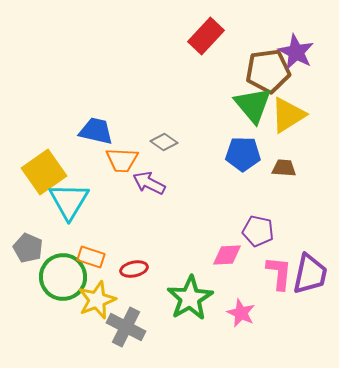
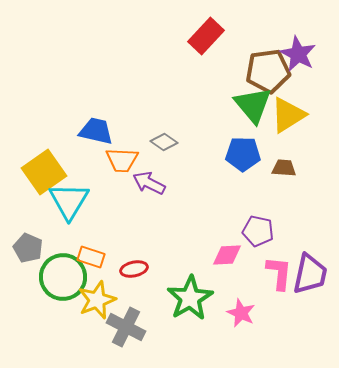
purple star: moved 2 px right, 2 px down
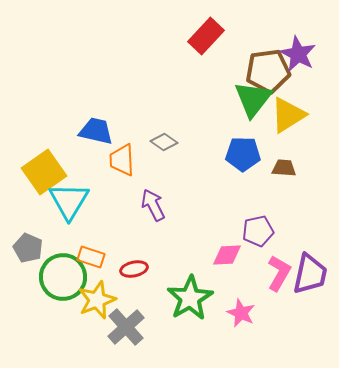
green triangle: moved 6 px up; rotated 18 degrees clockwise
orange trapezoid: rotated 84 degrees clockwise
purple arrow: moved 4 px right, 22 px down; rotated 36 degrees clockwise
purple pentagon: rotated 24 degrees counterclockwise
pink L-shape: rotated 24 degrees clockwise
gray cross: rotated 21 degrees clockwise
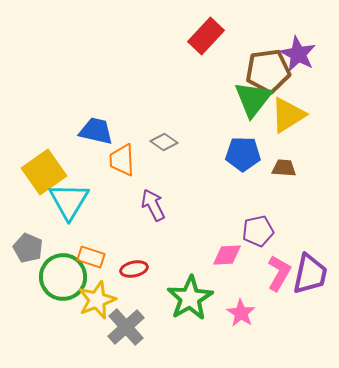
pink star: rotated 8 degrees clockwise
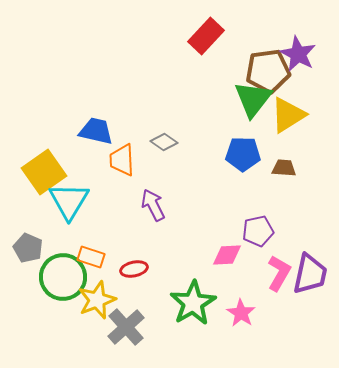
green star: moved 3 px right, 5 px down
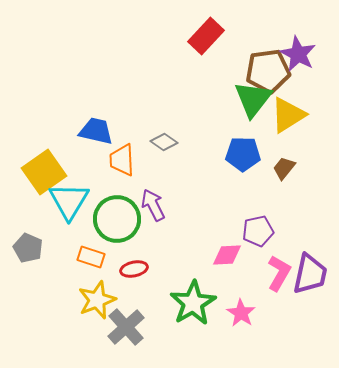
brown trapezoid: rotated 55 degrees counterclockwise
green circle: moved 54 px right, 58 px up
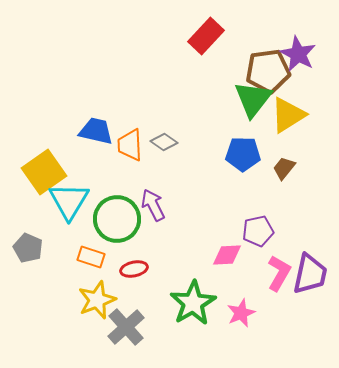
orange trapezoid: moved 8 px right, 15 px up
pink star: rotated 16 degrees clockwise
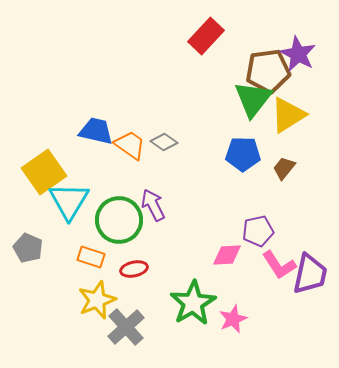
orange trapezoid: rotated 128 degrees clockwise
green circle: moved 2 px right, 1 px down
pink L-shape: moved 8 px up; rotated 117 degrees clockwise
pink star: moved 8 px left, 6 px down
